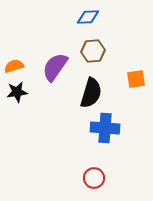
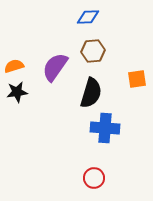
orange square: moved 1 px right
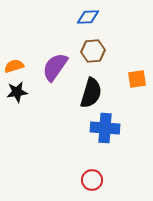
red circle: moved 2 px left, 2 px down
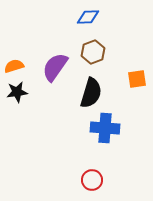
brown hexagon: moved 1 px down; rotated 15 degrees counterclockwise
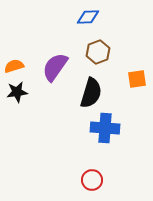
brown hexagon: moved 5 px right
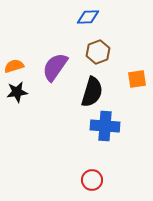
black semicircle: moved 1 px right, 1 px up
blue cross: moved 2 px up
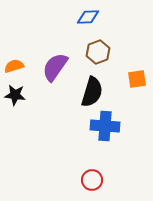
black star: moved 2 px left, 3 px down; rotated 15 degrees clockwise
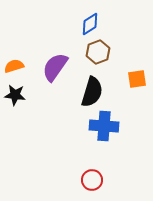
blue diamond: moved 2 px right, 7 px down; rotated 30 degrees counterclockwise
blue cross: moved 1 px left
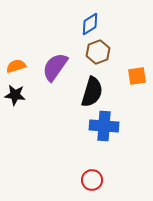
orange semicircle: moved 2 px right
orange square: moved 3 px up
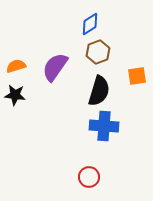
black semicircle: moved 7 px right, 1 px up
red circle: moved 3 px left, 3 px up
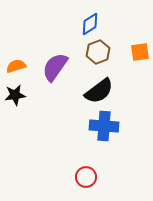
orange square: moved 3 px right, 24 px up
black semicircle: rotated 36 degrees clockwise
black star: rotated 15 degrees counterclockwise
red circle: moved 3 px left
